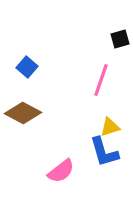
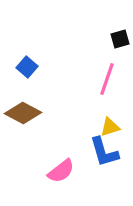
pink line: moved 6 px right, 1 px up
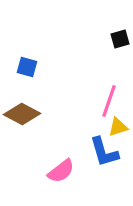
blue square: rotated 25 degrees counterclockwise
pink line: moved 2 px right, 22 px down
brown diamond: moved 1 px left, 1 px down
yellow triangle: moved 8 px right
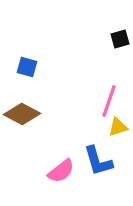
blue L-shape: moved 6 px left, 9 px down
